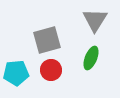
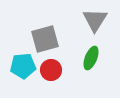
gray square: moved 2 px left, 1 px up
cyan pentagon: moved 7 px right, 7 px up
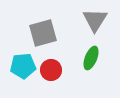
gray square: moved 2 px left, 6 px up
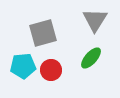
green ellipse: rotated 20 degrees clockwise
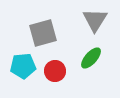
red circle: moved 4 px right, 1 px down
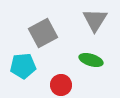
gray square: rotated 12 degrees counterclockwise
green ellipse: moved 2 px down; rotated 65 degrees clockwise
red circle: moved 6 px right, 14 px down
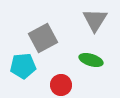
gray square: moved 5 px down
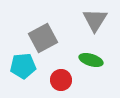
red circle: moved 5 px up
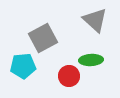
gray triangle: rotated 20 degrees counterclockwise
green ellipse: rotated 20 degrees counterclockwise
red circle: moved 8 px right, 4 px up
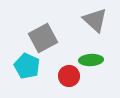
cyan pentagon: moved 4 px right; rotated 30 degrees clockwise
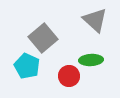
gray square: rotated 12 degrees counterclockwise
